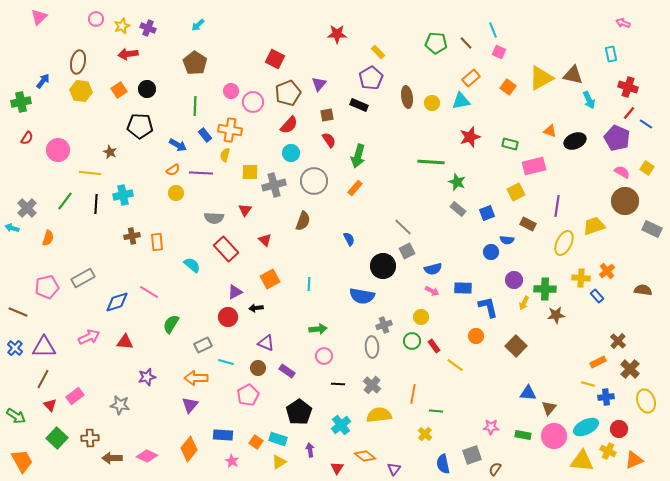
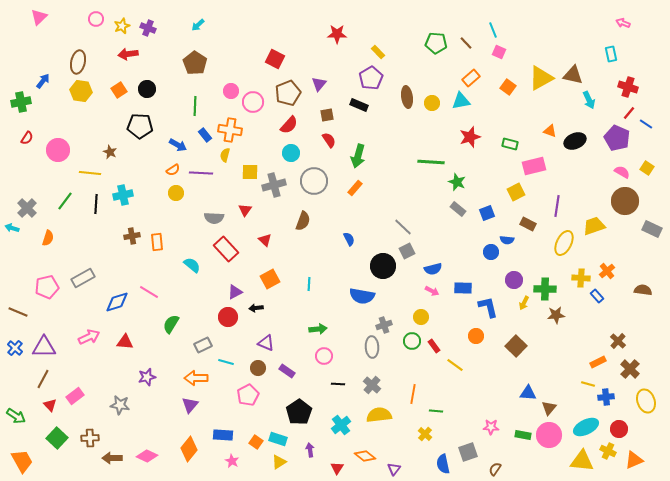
pink circle at (554, 436): moved 5 px left, 1 px up
gray square at (472, 455): moved 4 px left, 3 px up
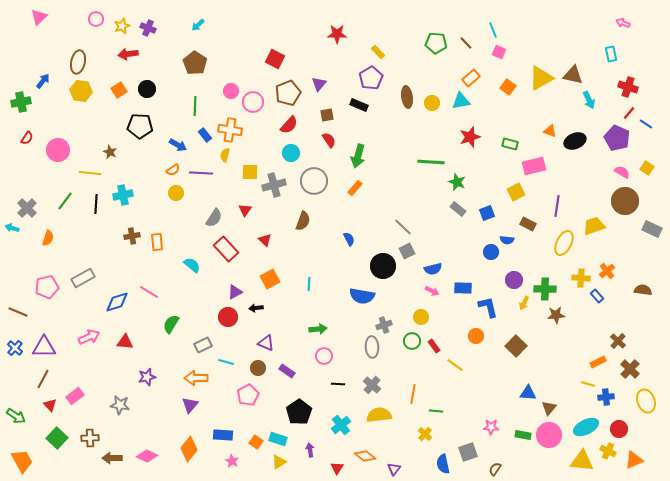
gray semicircle at (214, 218): rotated 60 degrees counterclockwise
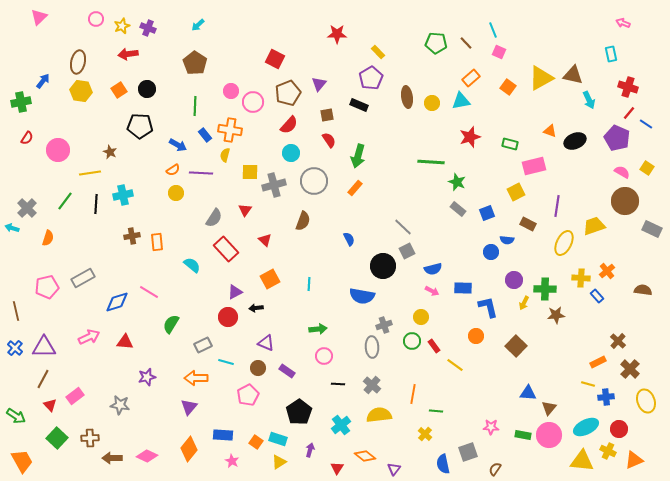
yellow line at (90, 173): rotated 15 degrees counterclockwise
brown line at (18, 312): moved 2 px left, 1 px up; rotated 54 degrees clockwise
purple triangle at (190, 405): moved 1 px left, 2 px down
purple arrow at (310, 450): rotated 24 degrees clockwise
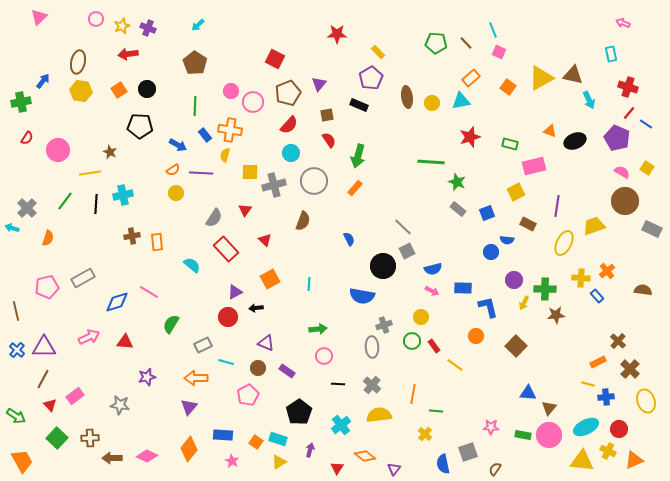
blue cross at (15, 348): moved 2 px right, 2 px down
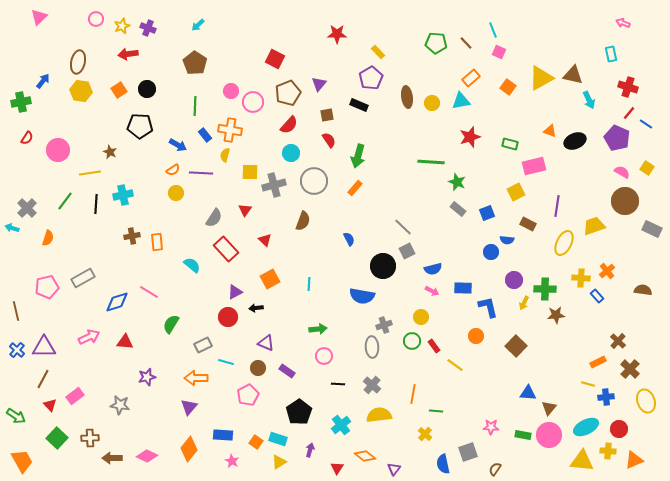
yellow cross at (608, 451): rotated 21 degrees counterclockwise
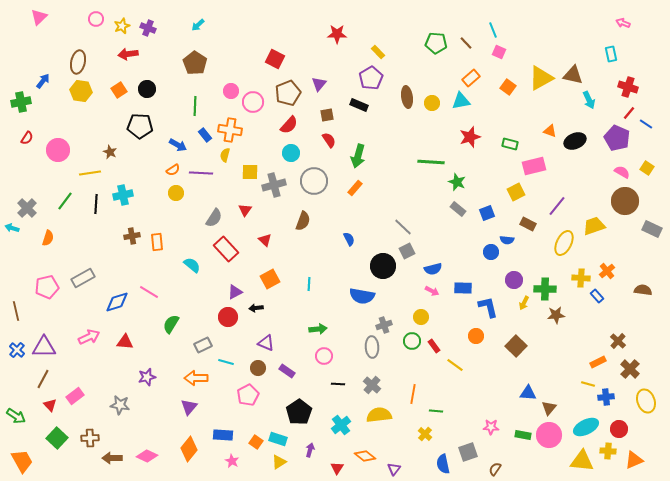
purple line at (557, 206): rotated 30 degrees clockwise
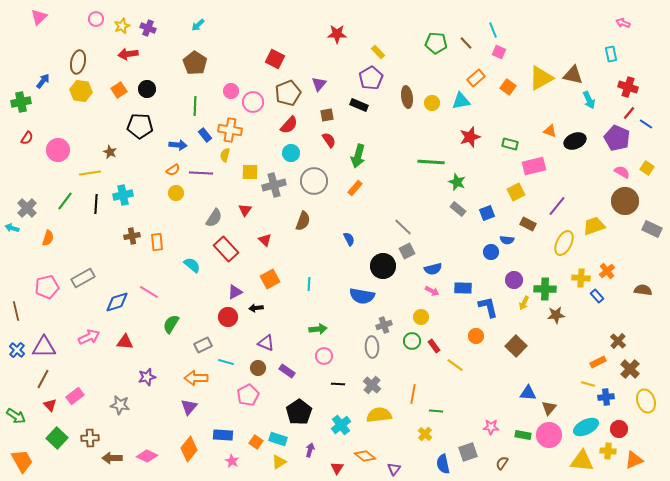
orange rectangle at (471, 78): moved 5 px right
blue arrow at (178, 145): rotated 24 degrees counterclockwise
brown semicircle at (495, 469): moved 7 px right, 6 px up
